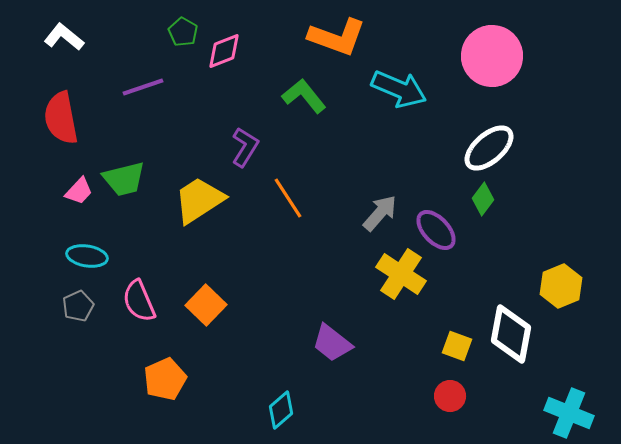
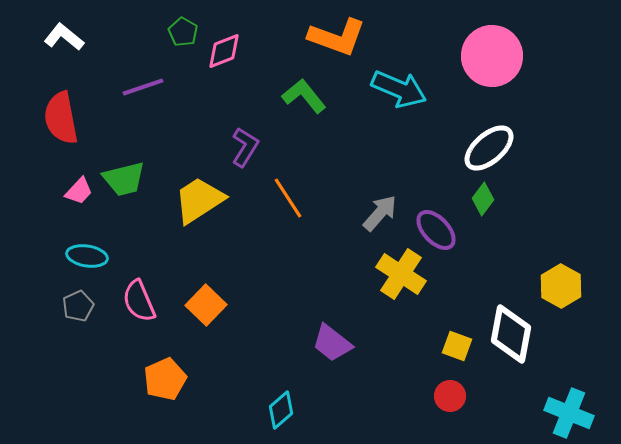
yellow hexagon: rotated 9 degrees counterclockwise
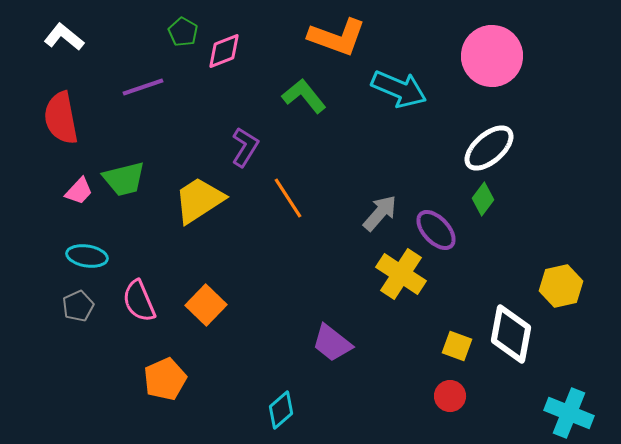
yellow hexagon: rotated 18 degrees clockwise
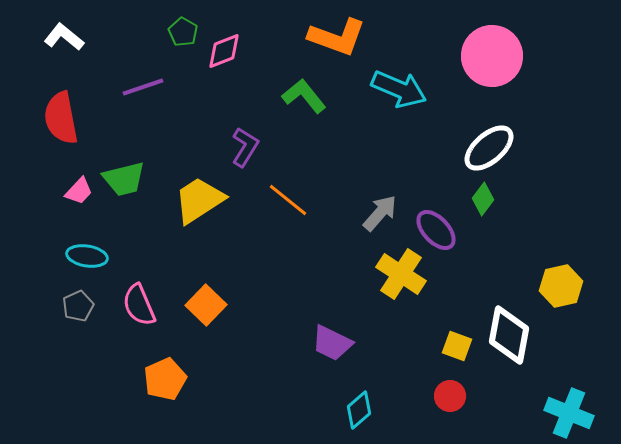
orange line: moved 2 px down; rotated 18 degrees counterclockwise
pink semicircle: moved 4 px down
white diamond: moved 2 px left, 1 px down
purple trapezoid: rotated 12 degrees counterclockwise
cyan diamond: moved 78 px right
